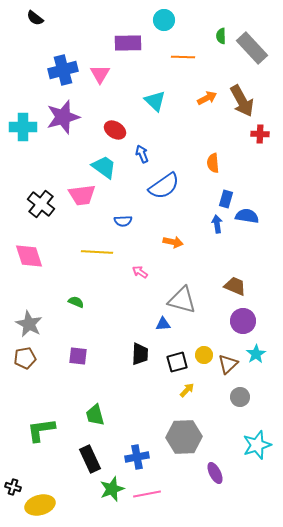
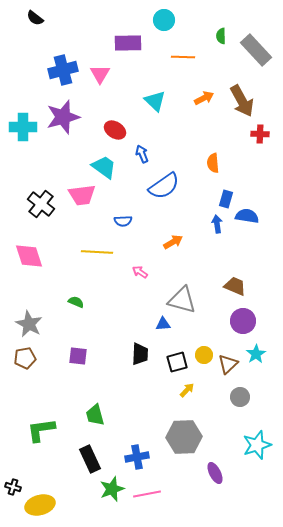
gray rectangle at (252, 48): moved 4 px right, 2 px down
orange arrow at (207, 98): moved 3 px left
orange arrow at (173, 242): rotated 42 degrees counterclockwise
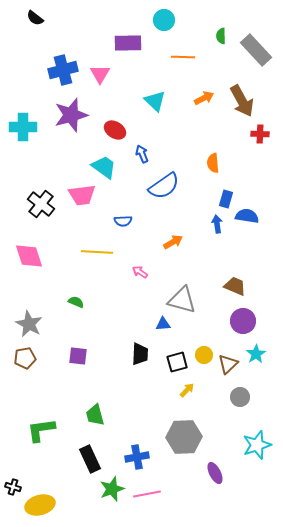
purple star at (63, 117): moved 8 px right, 2 px up
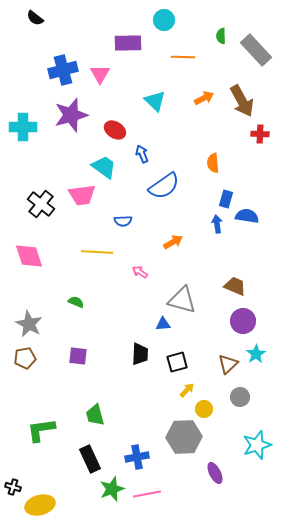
yellow circle at (204, 355): moved 54 px down
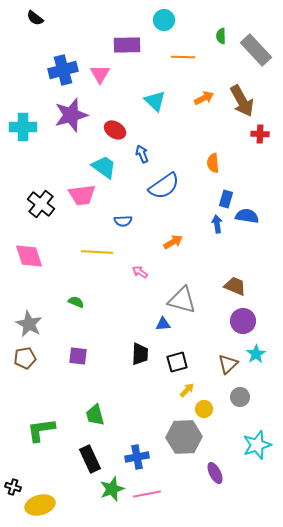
purple rectangle at (128, 43): moved 1 px left, 2 px down
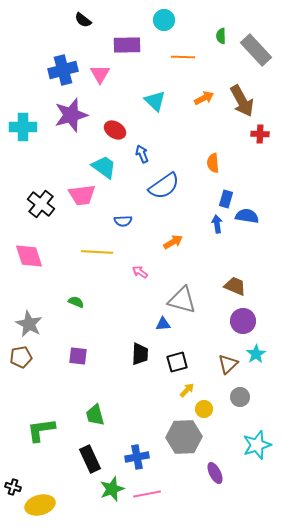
black semicircle at (35, 18): moved 48 px right, 2 px down
brown pentagon at (25, 358): moved 4 px left, 1 px up
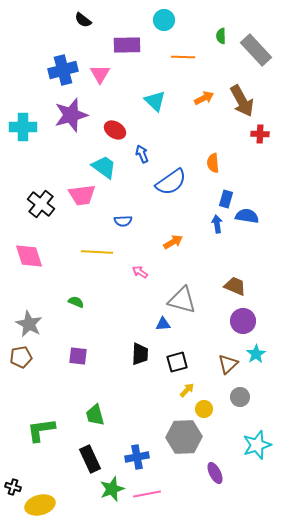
blue semicircle at (164, 186): moved 7 px right, 4 px up
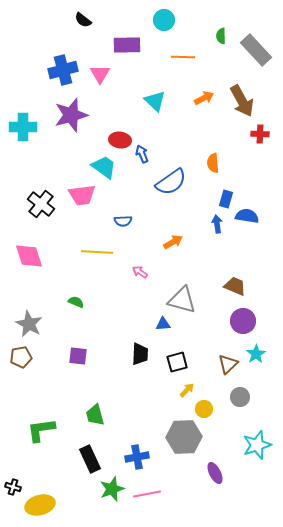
red ellipse at (115, 130): moved 5 px right, 10 px down; rotated 25 degrees counterclockwise
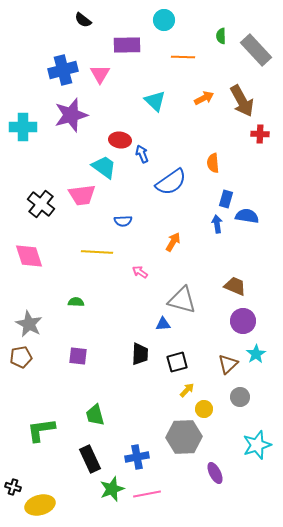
orange arrow at (173, 242): rotated 30 degrees counterclockwise
green semicircle at (76, 302): rotated 21 degrees counterclockwise
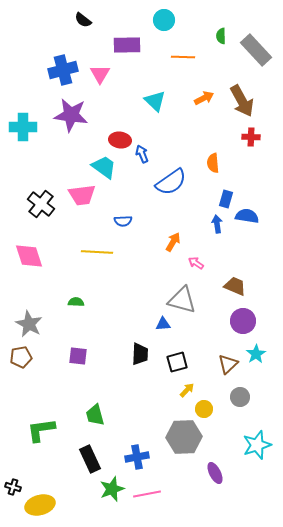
purple star at (71, 115): rotated 24 degrees clockwise
red cross at (260, 134): moved 9 px left, 3 px down
pink arrow at (140, 272): moved 56 px right, 9 px up
